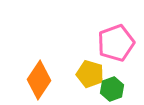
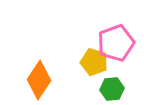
yellow pentagon: moved 4 px right, 12 px up
green hexagon: rotated 15 degrees clockwise
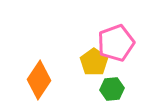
yellow pentagon: rotated 20 degrees clockwise
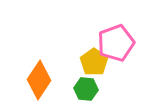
green hexagon: moved 26 px left; rotated 10 degrees clockwise
